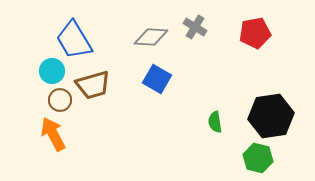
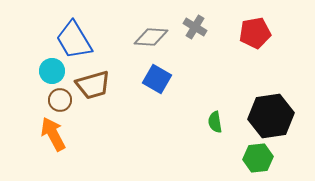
green hexagon: rotated 20 degrees counterclockwise
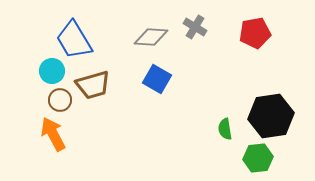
green semicircle: moved 10 px right, 7 px down
